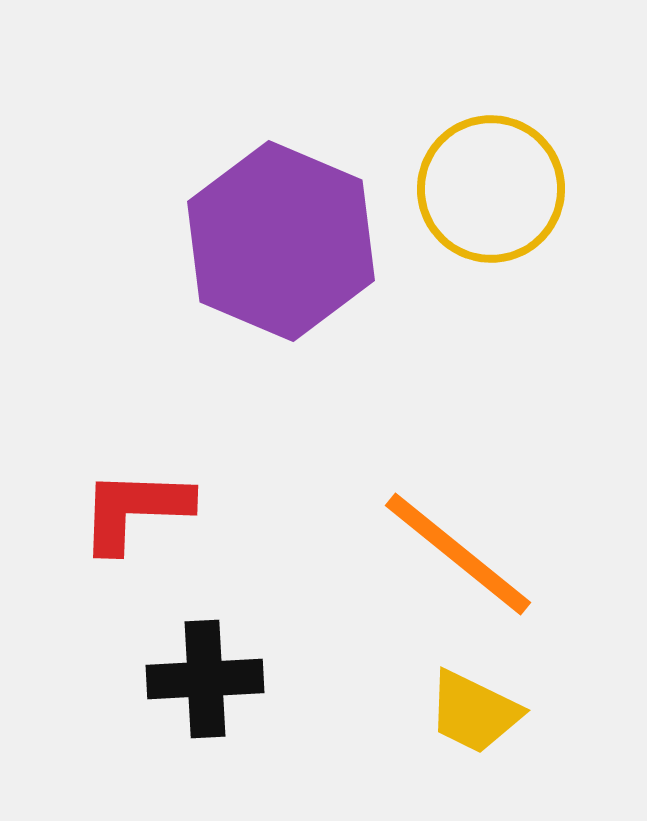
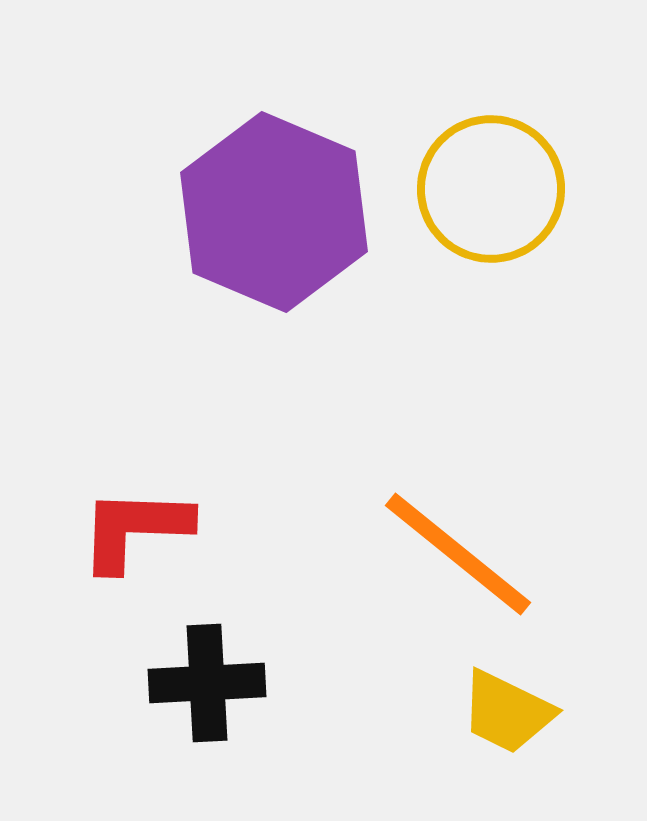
purple hexagon: moved 7 px left, 29 px up
red L-shape: moved 19 px down
black cross: moved 2 px right, 4 px down
yellow trapezoid: moved 33 px right
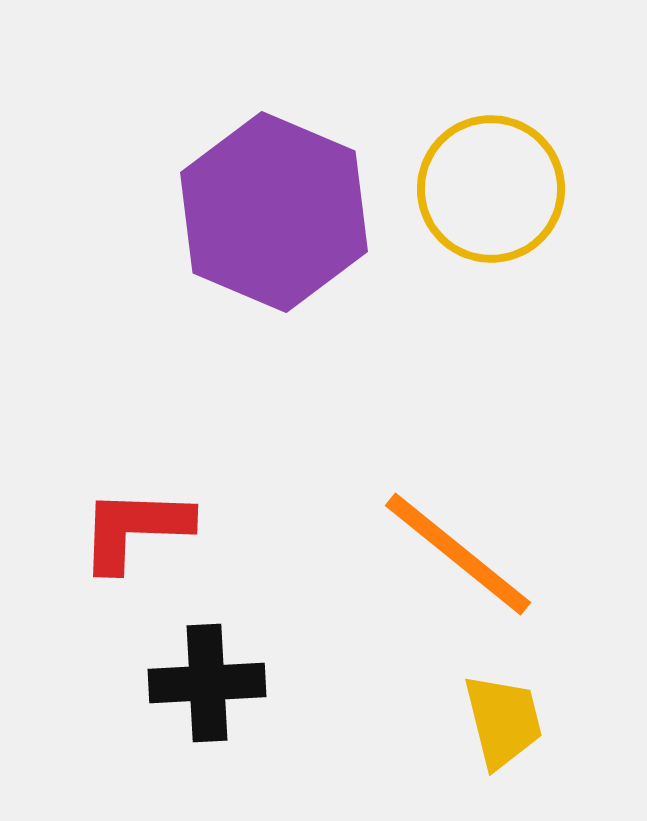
yellow trapezoid: moved 4 px left, 9 px down; rotated 130 degrees counterclockwise
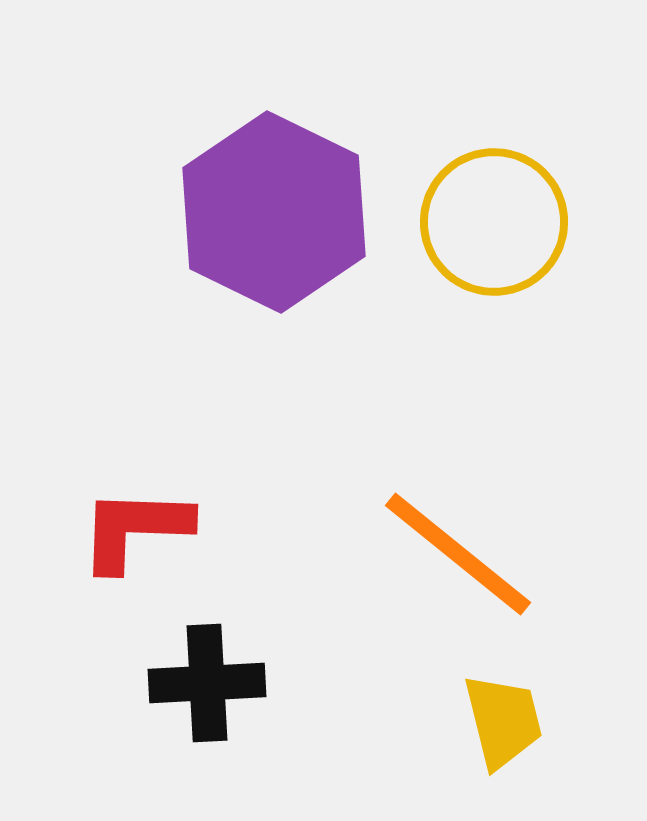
yellow circle: moved 3 px right, 33 px down
purple hexagon: rotated 3 degrees clockwise
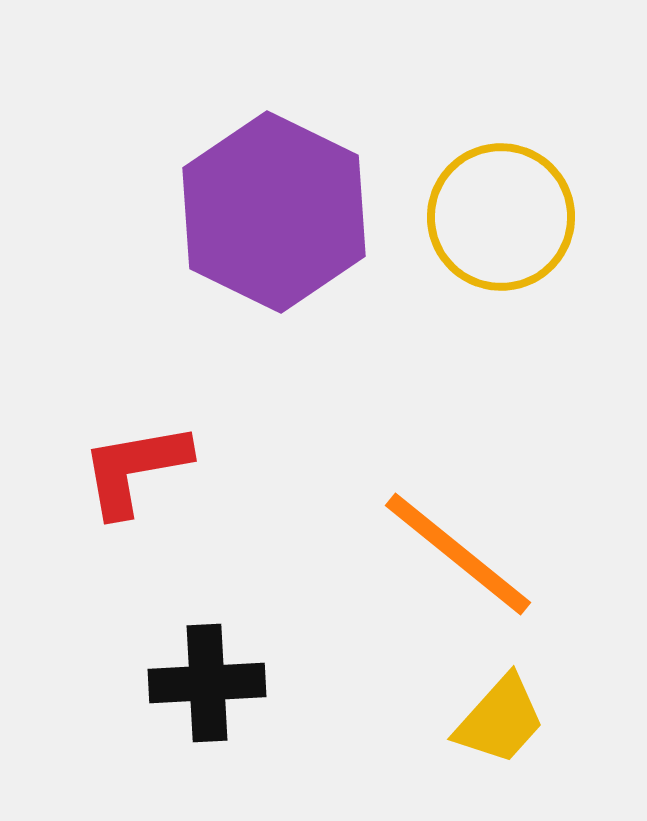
yellow circle: moved 7 px right, 5 px up
red L-shape: moved 60 px up; rotated 12 degrees counterclockwise
yellow trapezoid: moved 3 px left, 1 px up; rotated 56 degrees clockwise
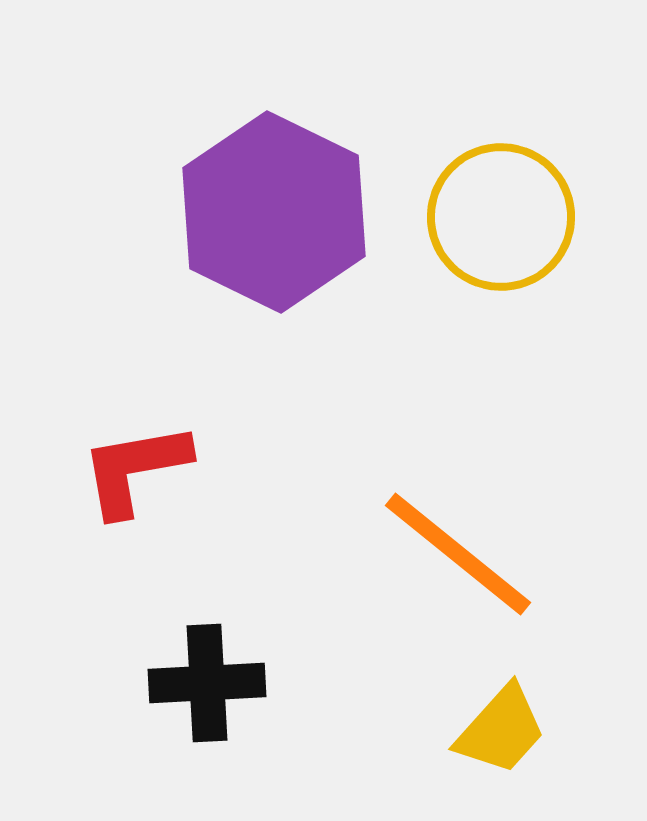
yellow trapezoid: moved 1 px right, 10 px down
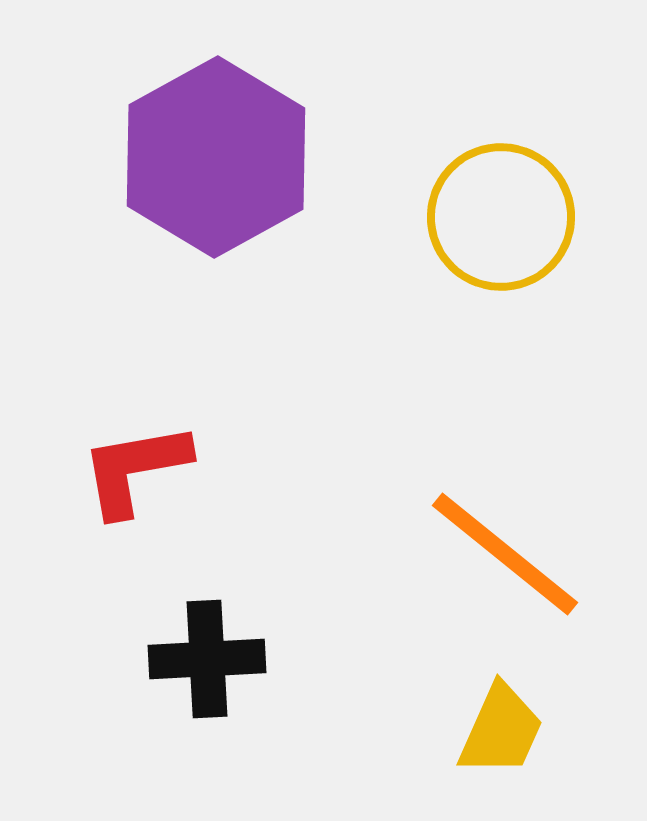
purple hexagon: moved 58 px left, 55 px up; rotated 5 degrees clockwise
orange line: moved 47 px right
black cross: moved 24 px up
yellow trapezoid: rotated 18 degrees counterclockwise
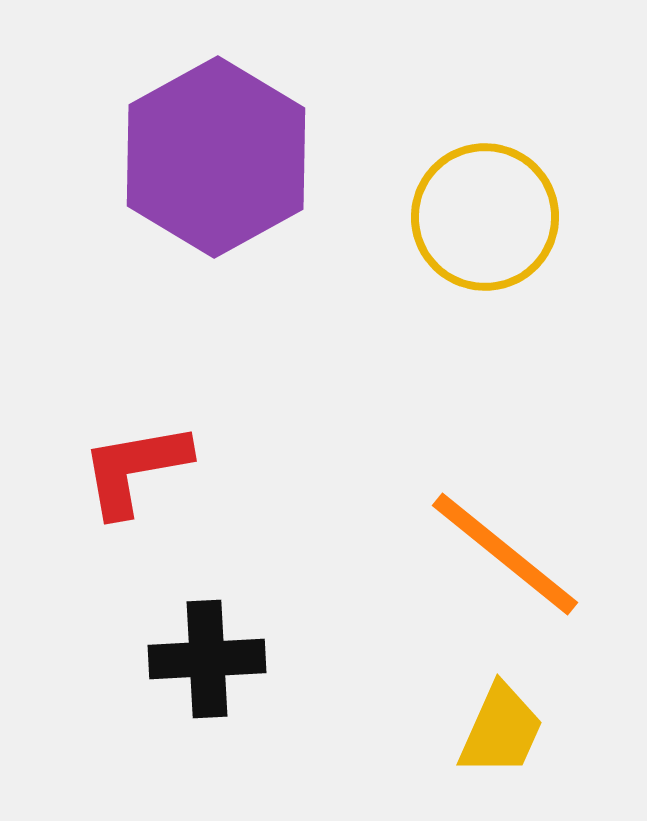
yellow circle: moved 16 px left
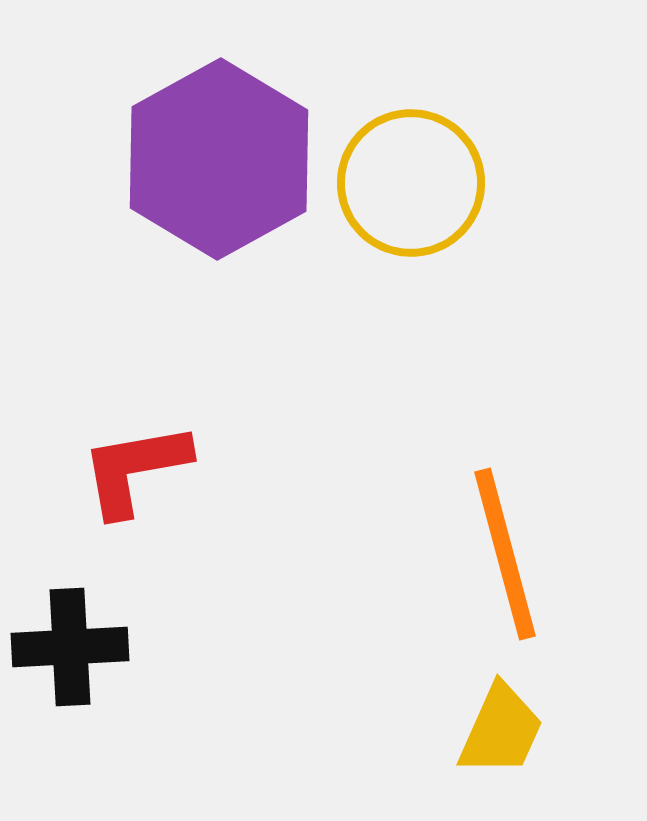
purple hexagon: moved 3 px right, 2 px down
yellow circle: moved 74 px left, 34 px up
orange line: rotated 36 degrees clockwise
black cross: moved 137 px left, 12 px up
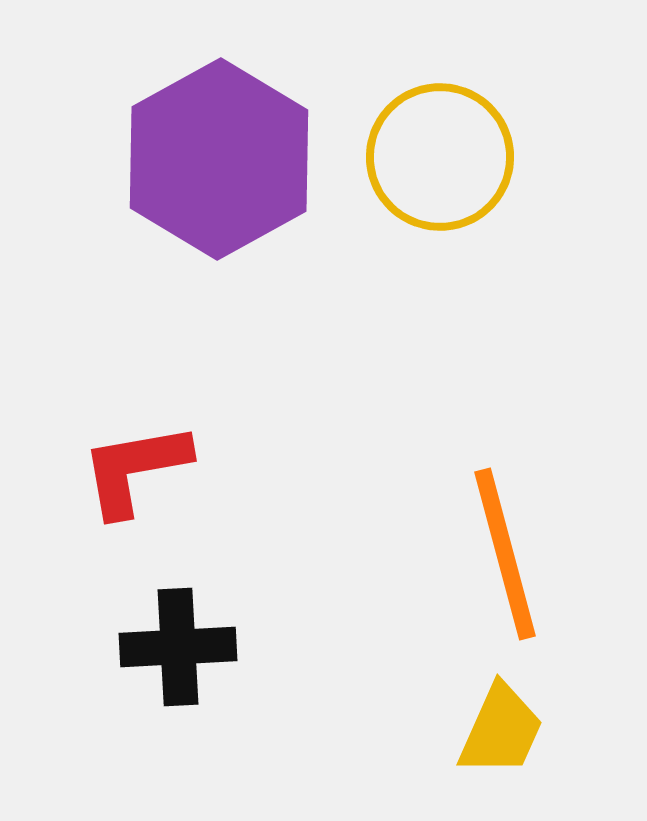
yellow circle: moved 29 px right, 26 px up
black cross: moved 108 px right
